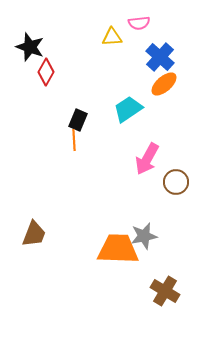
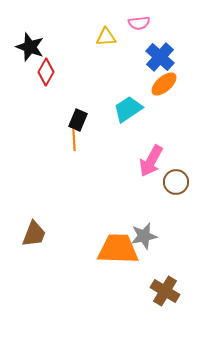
yellow triangle: moved 6 px left
pink arrow: moved 4 px right, 2 px down
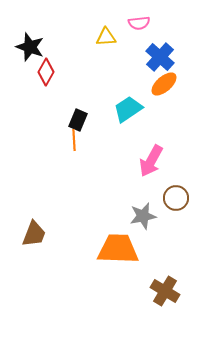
brown circle: moved 16 px down
gray star: moved 1 px left, 20 px up
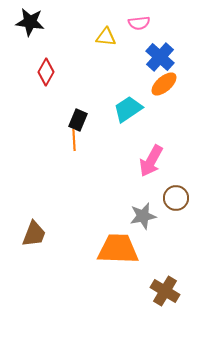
yellow triangle: rotated 10 degrees clockwise
black star: moved 25 px up; rotated 12 degrees counterclockwise
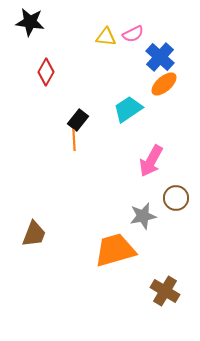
pink semicircle: moved 6 px left, 11 px down; rotated 20 degrees counterclockwise
black rectangle: rotated 15 degrees clockwise
orange trapezoid: moved 3 px left, 1 px down; rotated 18 degrees counterclockwise
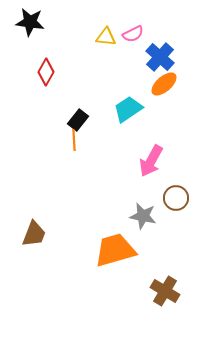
gray star: rotated 24 degrees clockwise
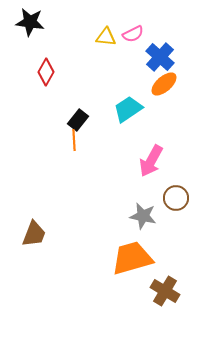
orange trapezoid: moved 17 px right, 8 px down
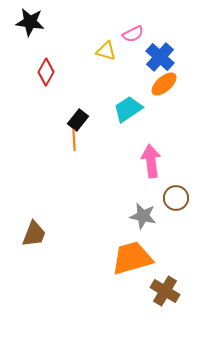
yellow triangle: moved 14 px down; rotated 10 degrees clockwise
pink arrow: rotated 144 degrees clockwise
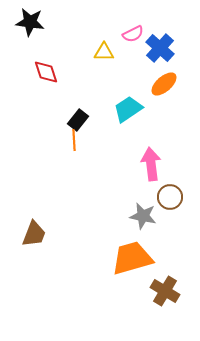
yellow triangle: moved 2 px left, 1 px down; rotated 15 degrees counterclockwise
blue cross: moved 9 px up
red diamond: rotated 48 degrees counterclockwise
pink arrow: moved 3 px down
brown circle: moved 6 px left, 1 px up
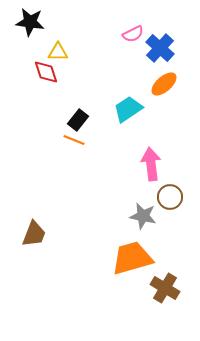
yellow triangle: moved 46 px left
orange line: rotated 65 degrees counterclockwise
brown cross: moved 3 px up
